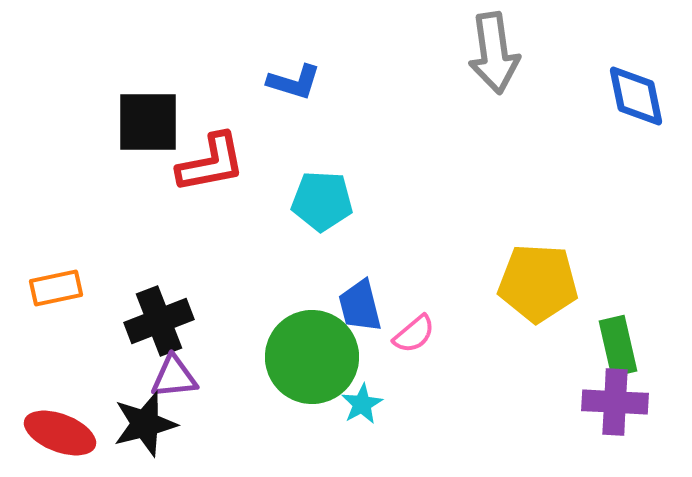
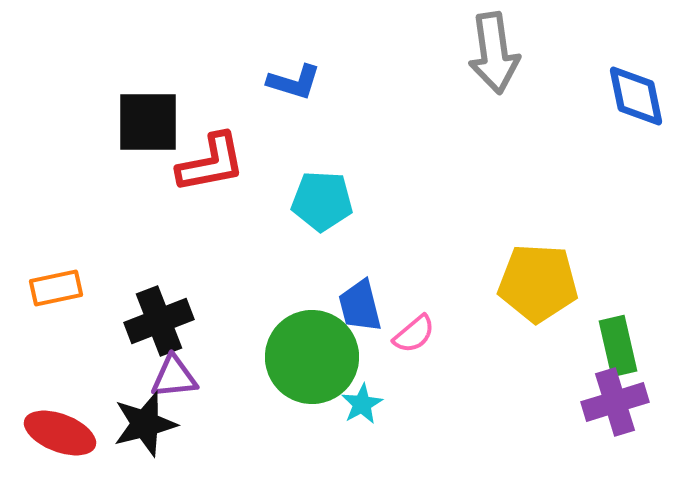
purple cross: rotated 20 degrees counterclockwise
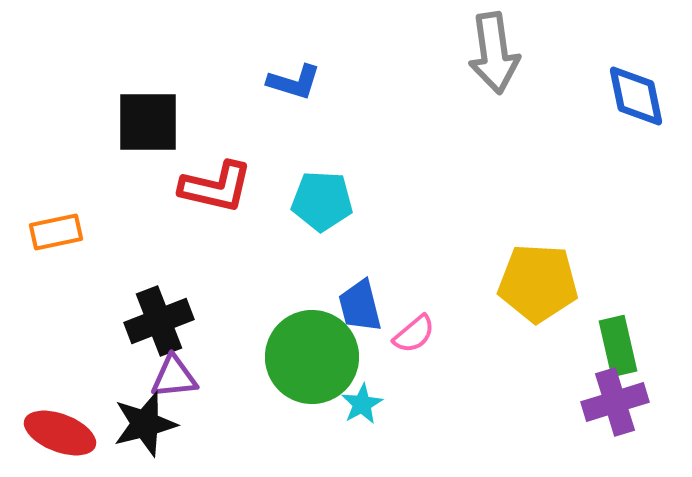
red L-shape: moved 5 px right, 24 px down; rotated 24 degrees clockwise
orange rectangle: moved 56 px up
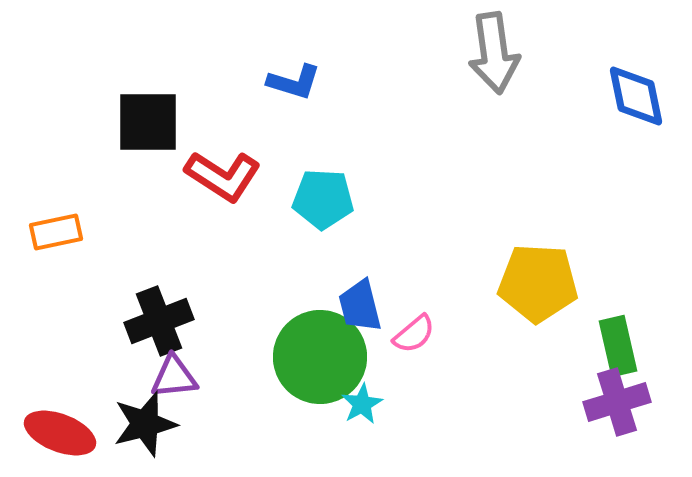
red L-shape: moved 7 px right, 11 px up; rotated 20 degrees clockwise
cyan pentagon: moved 1 px right, 2 px up
green circle: moved 8 px right
purple cross: moved 2 px right
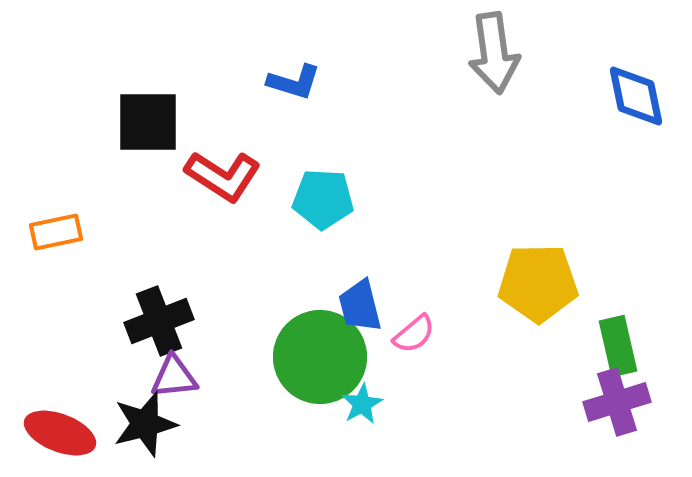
yellow pentagon: rotated 4 degrees counterclockwise
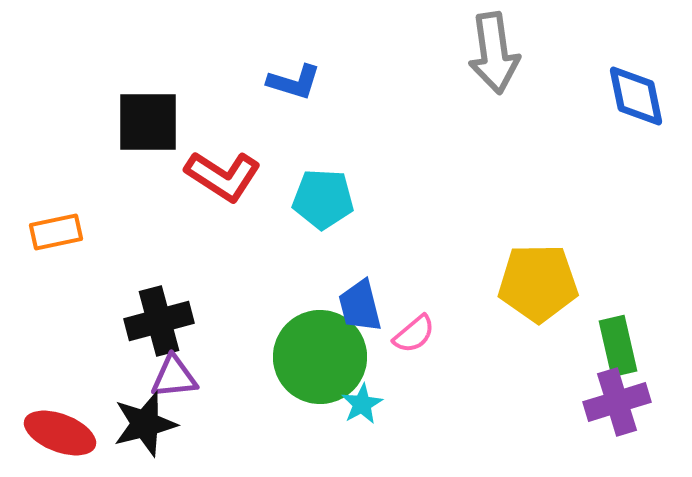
black cross: rotated 6 degrees clockwise
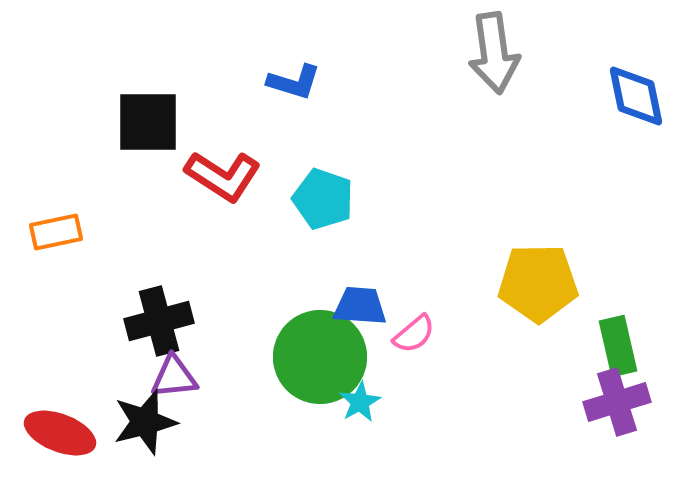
cyan pentagon: rotated 16 degrees clockwise
blue trapezoid: rotated 108 degrees clockwise
cyan star: moved 2 px left, 2 px up
black star: moved 2 px up
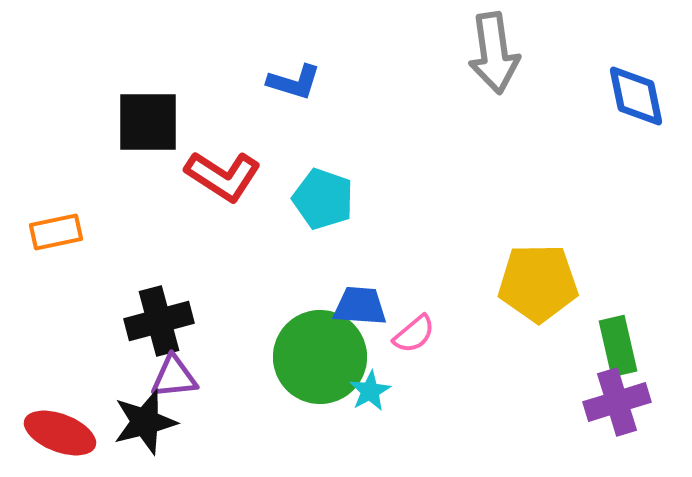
cyan star: moved 10 px right, 11 px up
